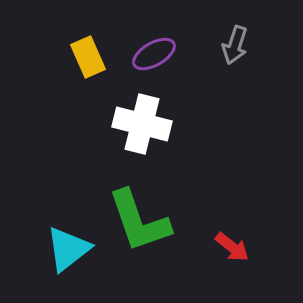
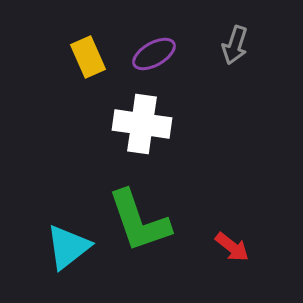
white cross: rotated 6 degrees counterclockwise
cyan triangle: moved 2 px up
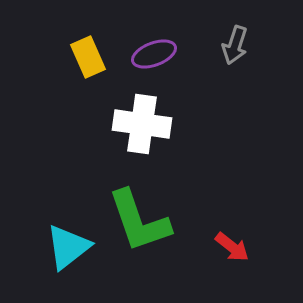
purple ellipse: rotated 9 degrees clockwise
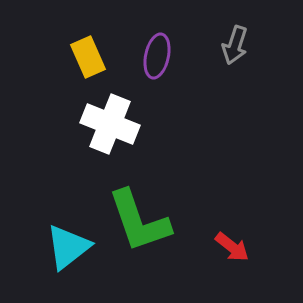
purple ellipse: moved 3 px right, 2 px down; rotated 57 degrees counterclockwise
white cross: moved 32 px left; rotated 14 degrees clockwise
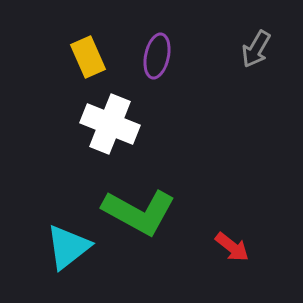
gray arrow: moved 21 px right, 4 px down; rotated 12 degrees clockwise
green L-shape: moved 9 px up; rotated 42 degrees counterclockwise
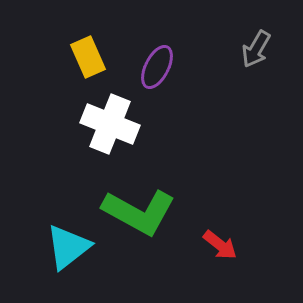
purple ellipse: moved 11 px down; rotated 15 degrees clockwise
red arrow: moved 12 px left, 2 px up
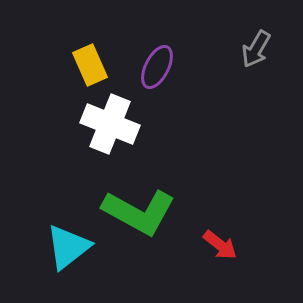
yellow rectangle: moved 2 px right, 8 px down
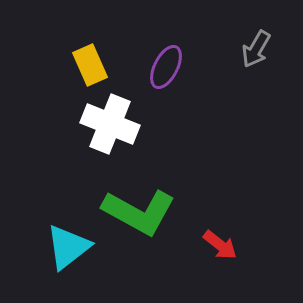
purple ellipse: moved 9 px right
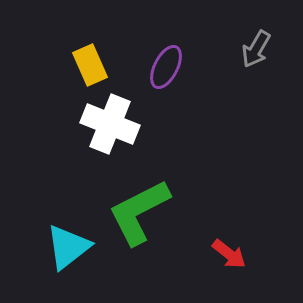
green L-shape: rotated 124 degrees clockwise
red arrow: moved 9 px right, 9 px down
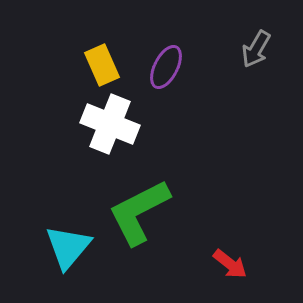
yellow rectangle: moved 12 px right
cyan triangle: rotated 12 degrees counterclockwise
red arrow: moved 1 px right, 10 px down
